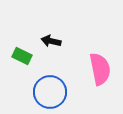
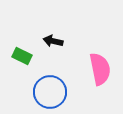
black arrow: moved 2 px right
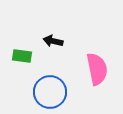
green rectangle: rotated 18 degrees counterclockwise
pink semicircle: moved 3 px left
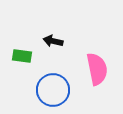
blue circle: moved 3 px right, 2 px up
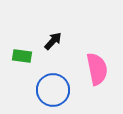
black arrow: rotated 120 degrees clockwise
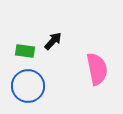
green rectangle: moved 3 px right, 5 px up
blue circle: moved 25 px left, 4 px up
